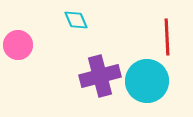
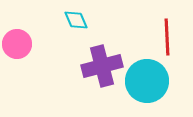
pink circle: moved 1 px left, 1 px up
purple cross: moved 2 px right, 10 px up
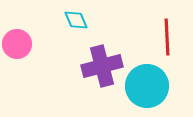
cyan circle: moved 5 px down
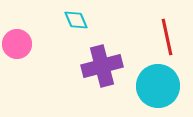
red line: rotated 9 degrees counterclockwise
cyan circle: moved 11 px right
